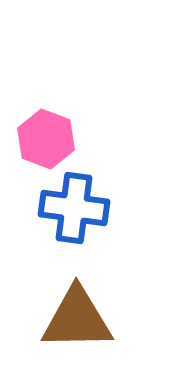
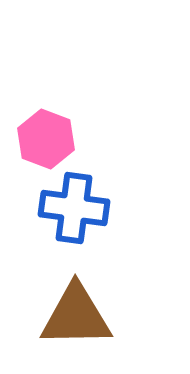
brown triangle: moved 1 px left, 3 px up
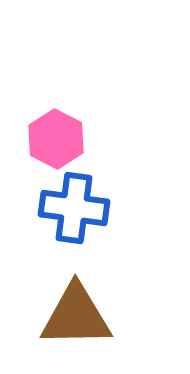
pink hexagon: moved 10 px right; rotated 6 degrees clockwise
